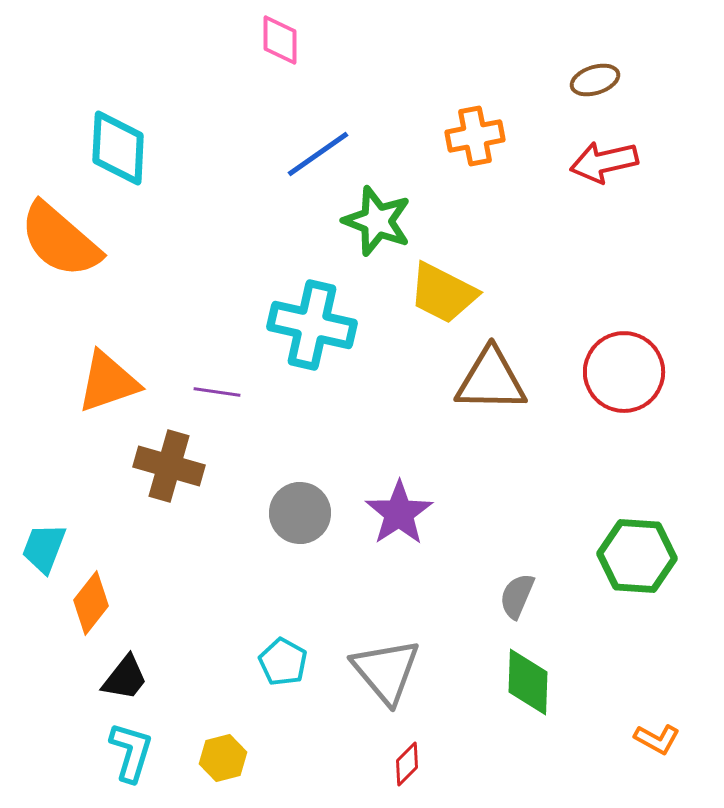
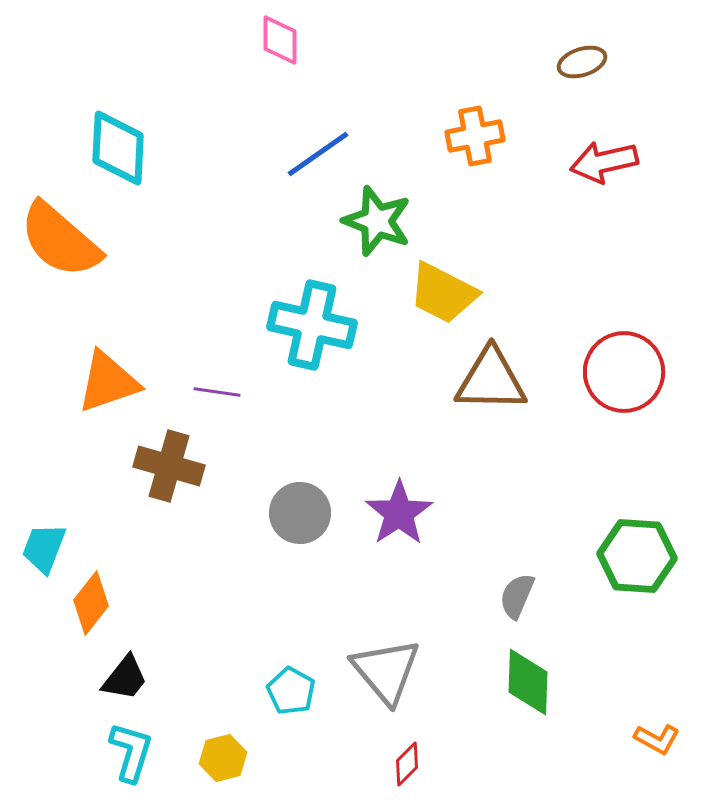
brown ellipse: moved 13 px left, 18 px up
cyan pentagon: moved 8 px right, 29 px down
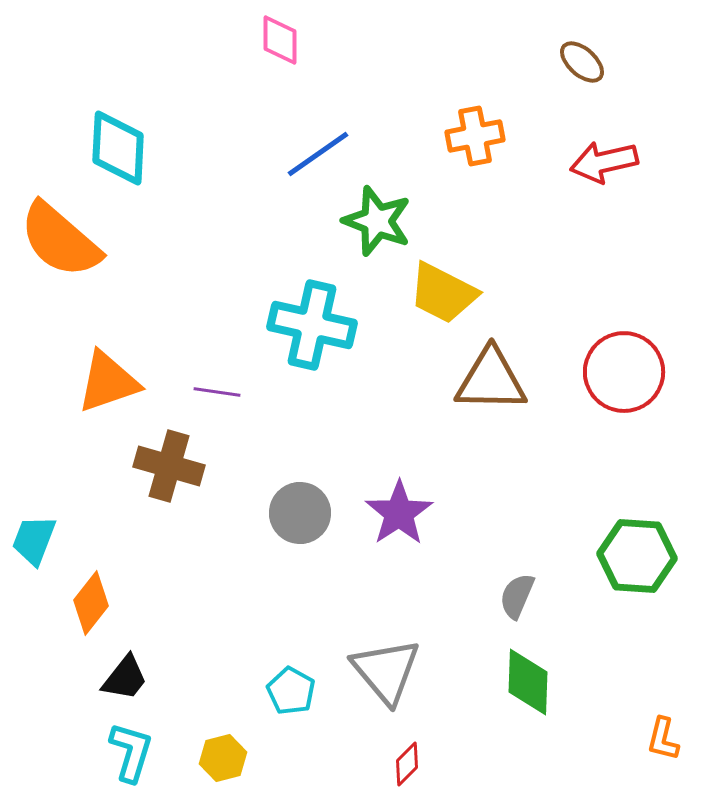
brown ellipse: rotated 60 degrees clockwise
cyan trapezoid: moved 10 px left, 8 px up
orange L-shape: moved 6 px right; rotated 75 degrees clockwise
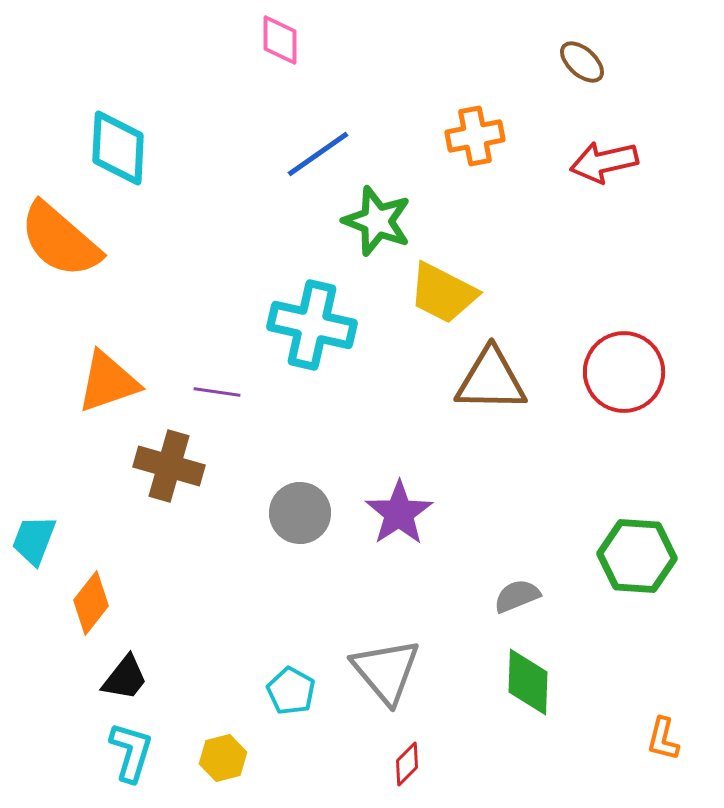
gray semicircle: rotated 45 degrees clockwise
